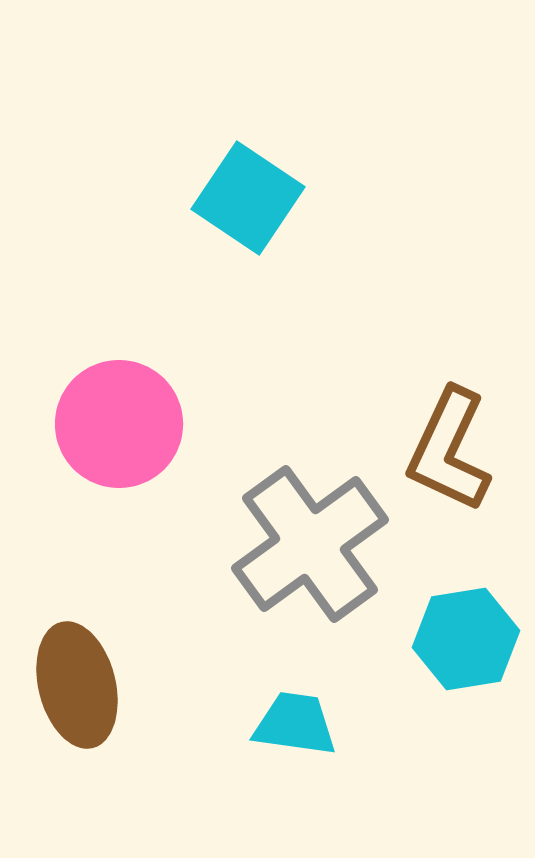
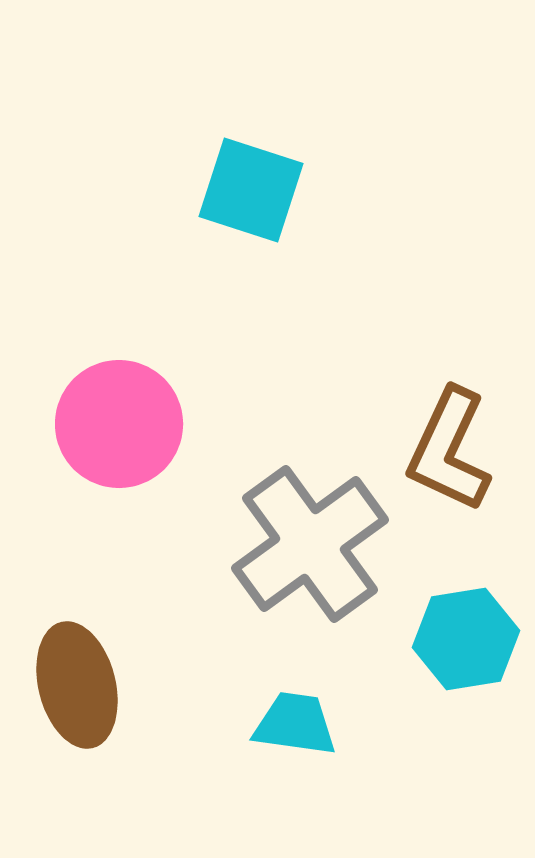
cyan square: moved 3 px right, 8 px up; rotated 16 degrees counterclockwise
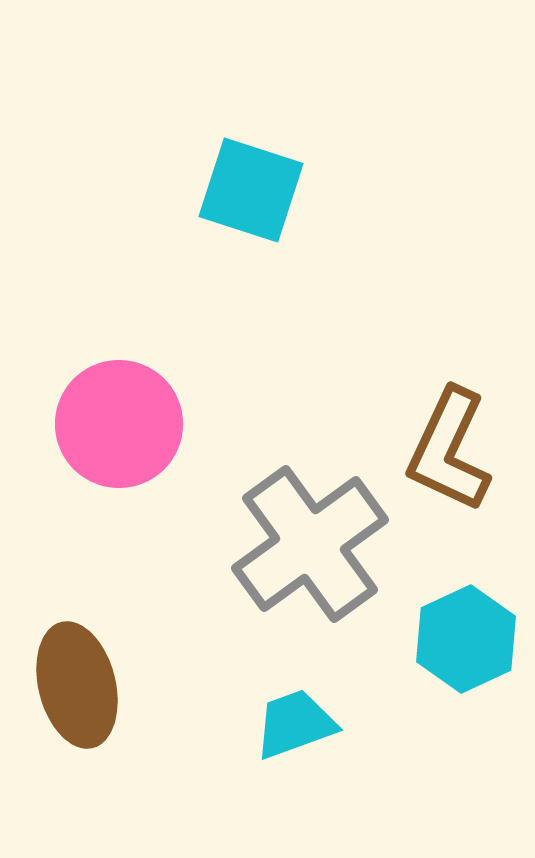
cyan hexagon: rotated 16 degrees counterclockwise
cyan trapezoid: rotated 28 degrees counterclockwise
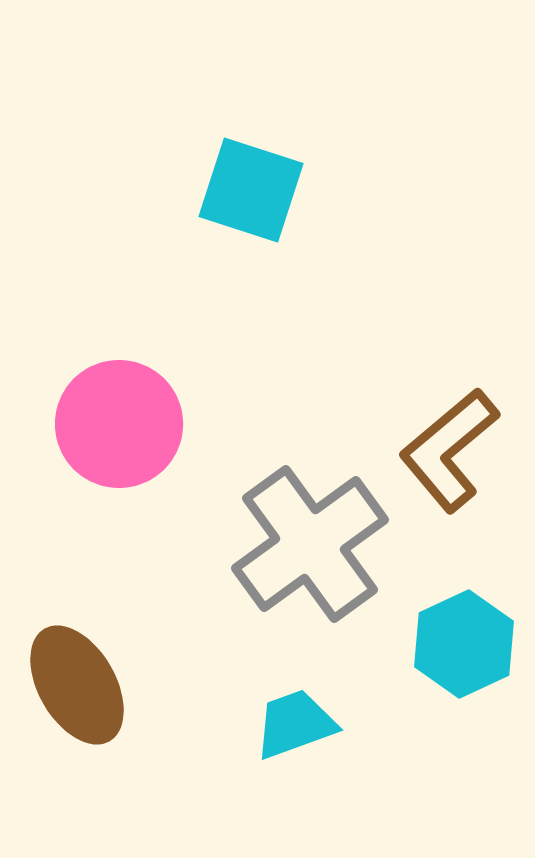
brown L-shape: rotated 25 degrees clockwise
cyan hexagon: moved 2 px left, 5 px down
brown ellipse: rotated 16 degrees counterclockwise
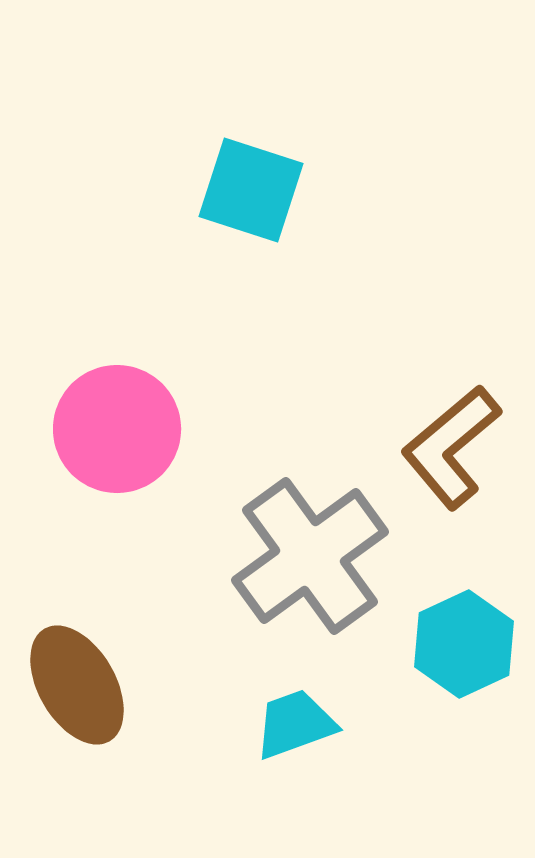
pink circle: moved 2 px left, 5 px down
brown L-shape: moved 2 px right, 3 px up
gray cross: moved 12 px down
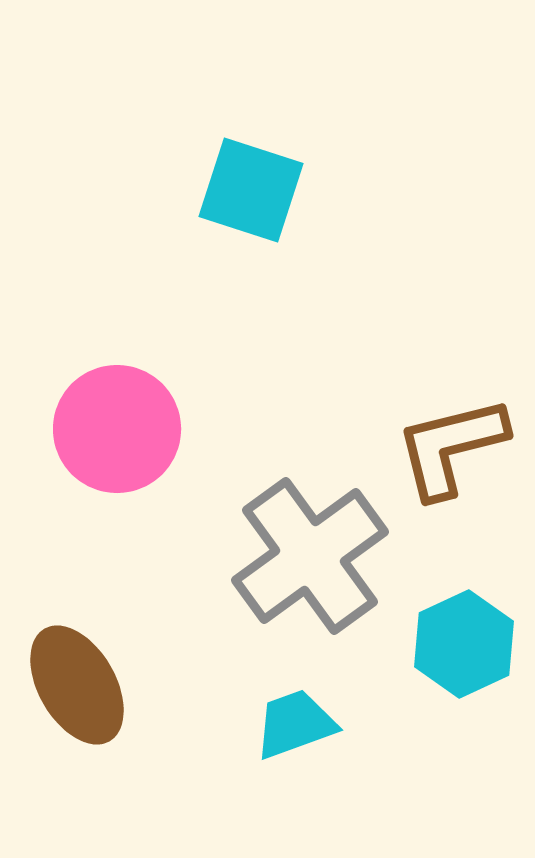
brown L-shape: rotated 26 degrees clockwise
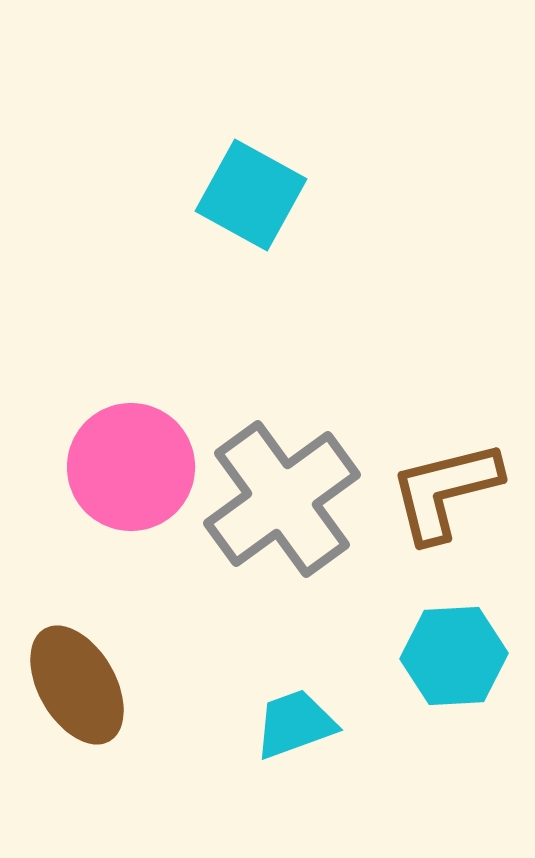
cyan square: moved 5 px down; rotated 11 degrees clockwise
pink circle: moved 14 px right, 38 px down
brown L-shape: moved 6 px left, 44 px down
gray cross: moved 28 px left, 57 px up
cyan hexagon: moved 10 px left, 12 px down; rotated 22 degrees clockwise
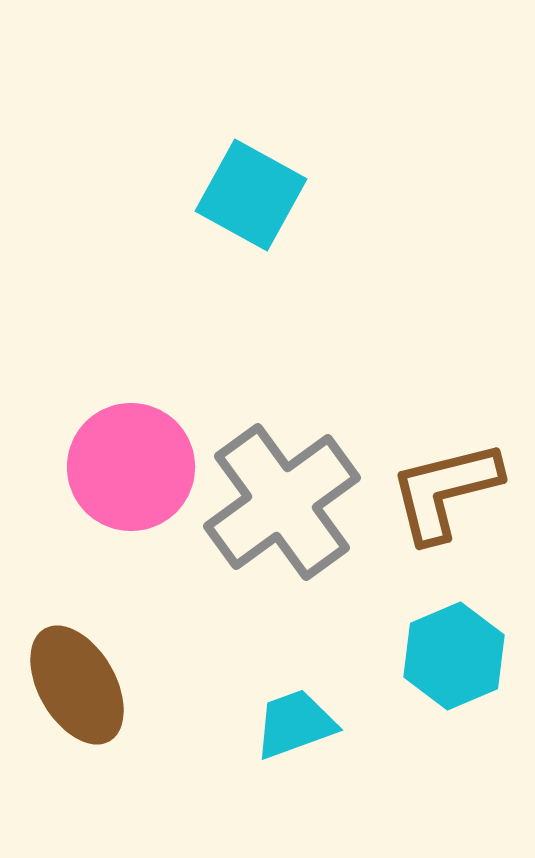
gray cross: moved 3 px down
cyan hexagon: rotated 20 degrees counterclockwise
